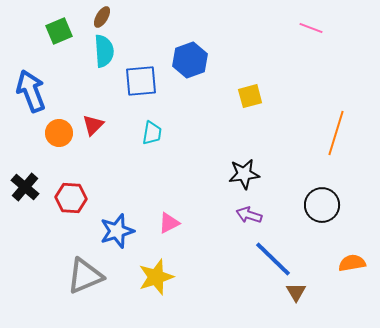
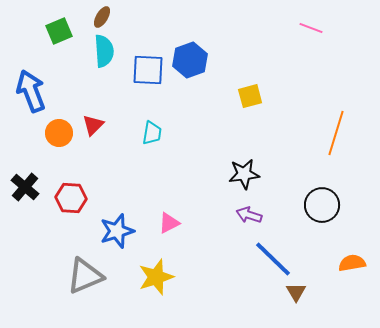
blue square: moved 7 px right, 11 px up; rotated 8 degrees clockwise
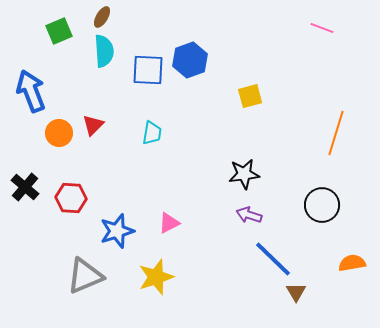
pink line: moved 11 px right
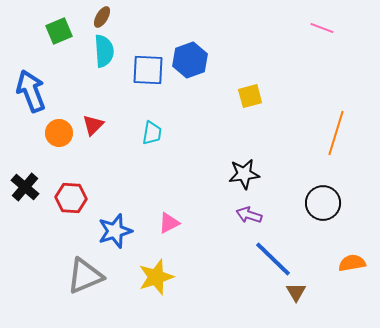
black circle: moved 1 px right, 2 px up
blue star: moved 2 px left
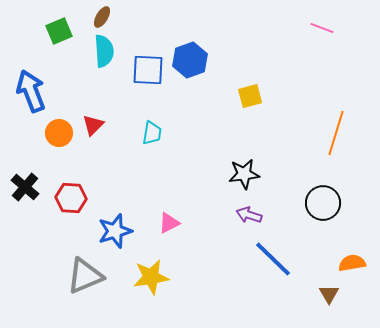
yellow star: moved 5 px left; rotated 9 degrees clockwise
brown triangle: moved 33 px right, 2 px down
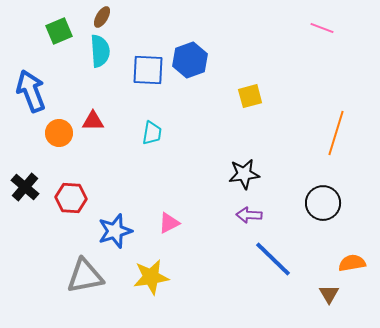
cyan semicircle: moved 4 px left
red triangle: moved 4 px up; rotated 45 degrees clockwise
purple arrow: rotated 15 degrees counterclockwise
gray triangle: rotated 12 degrees clockwise
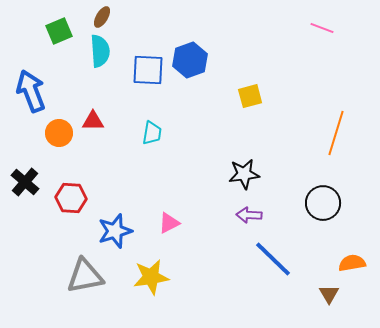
black cross: moved 5 px up
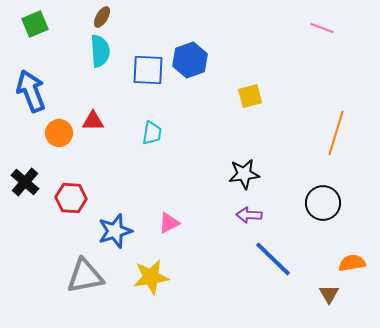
green square: moved 24 px left, 7 px up
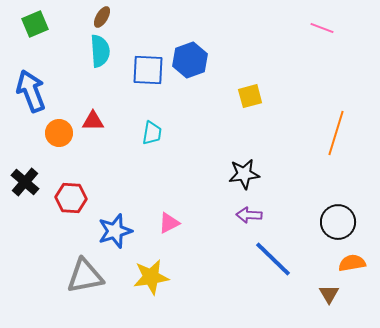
black circle: moved 15 px right, 19 px down
